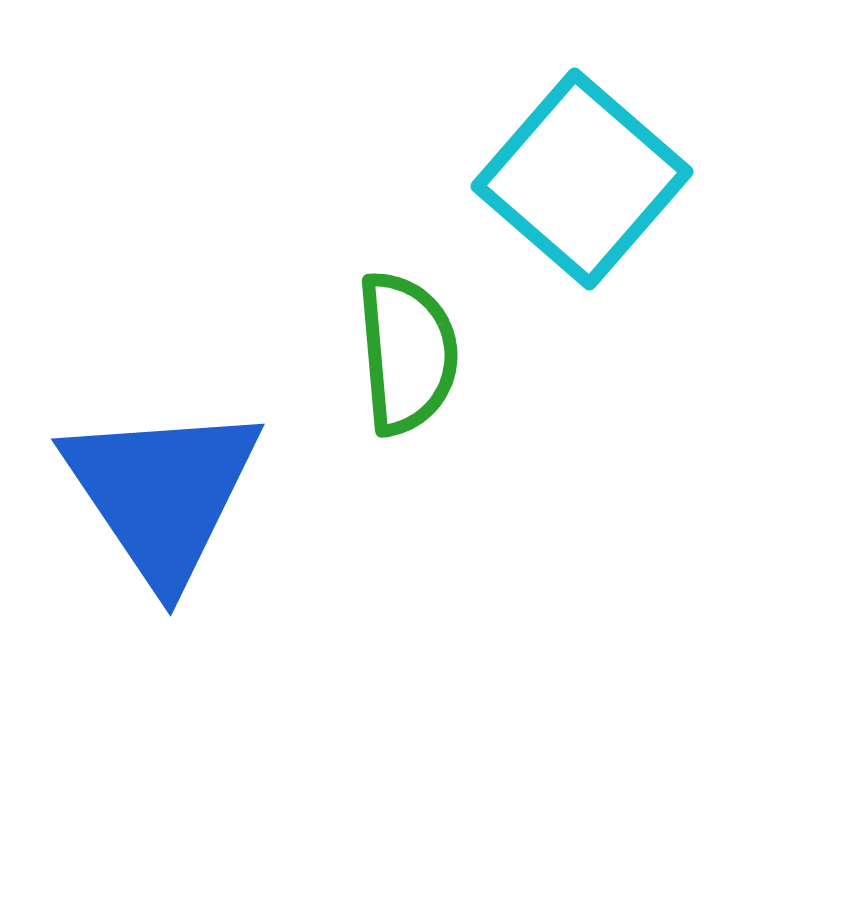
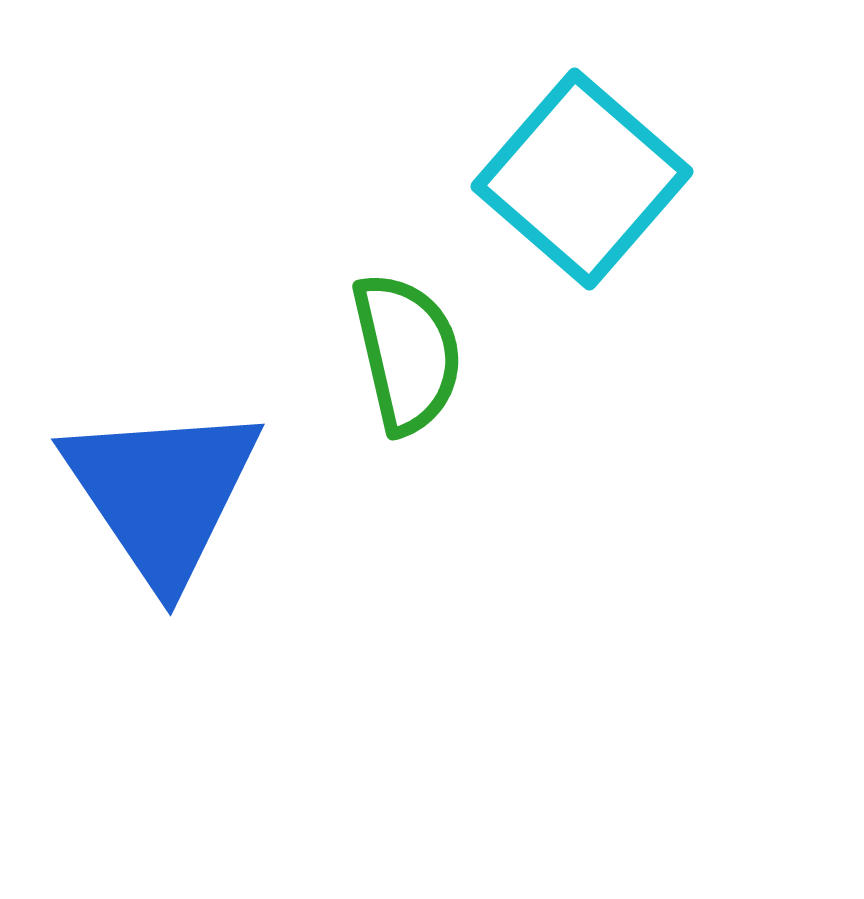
green semicircle: rotated 8 degrees counterclockwise
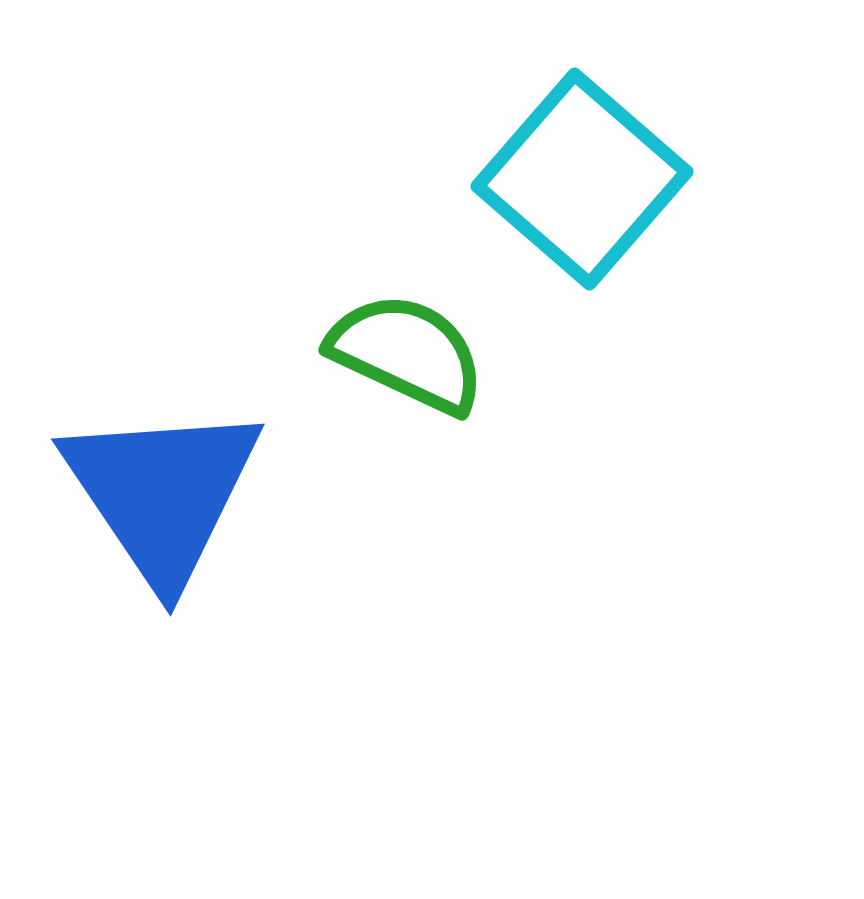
green semicircle: rotated 52 degrees counterclockwise
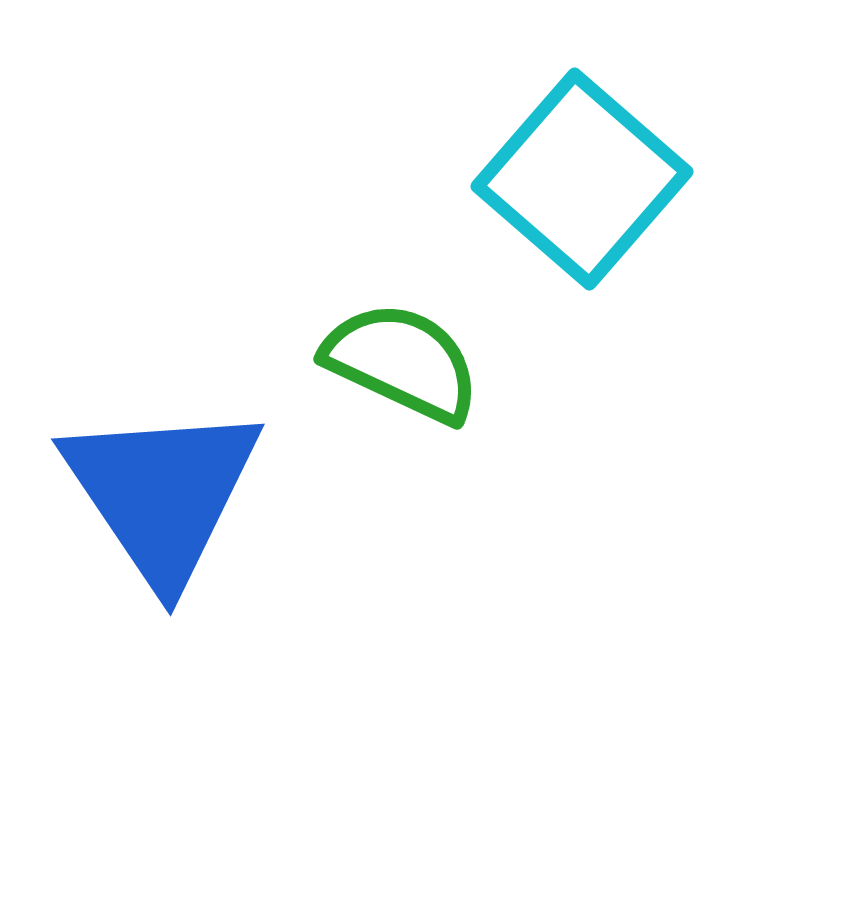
green semicircle: moved 5 px left, 9 px down
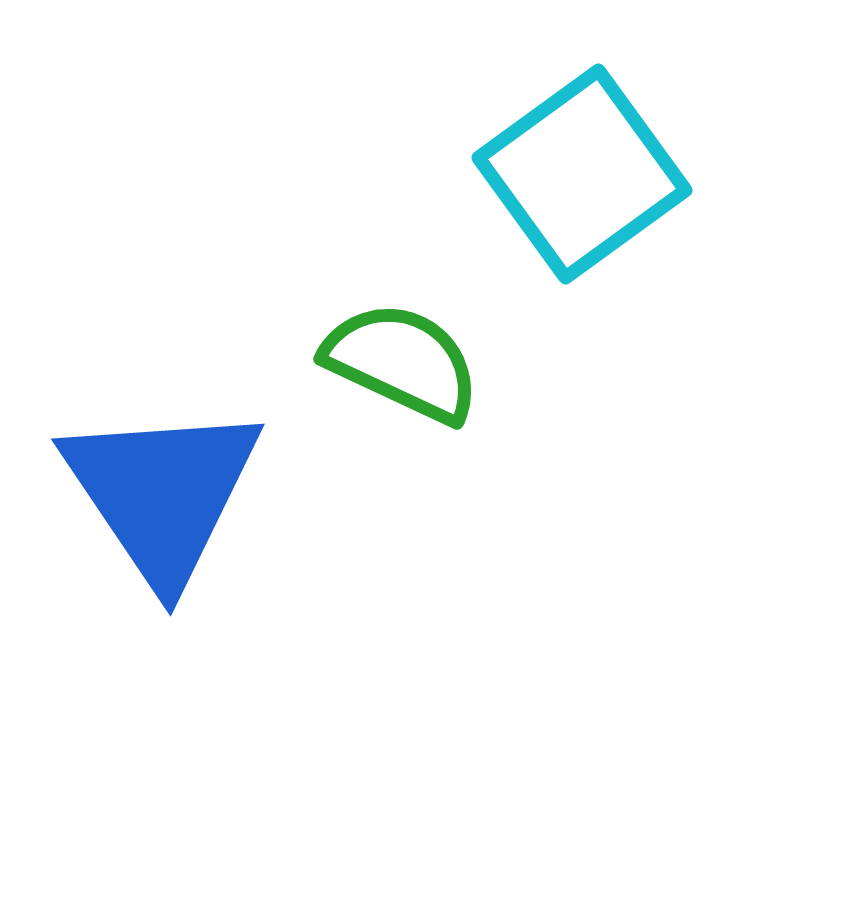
cyan square: moved 5 px up; rotated 13 degrees clockwise
